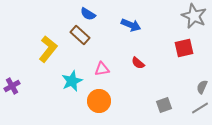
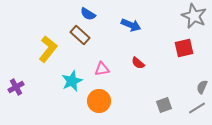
purple cross: moved 4 px right, 1 px down
gray line: moved 3 px left
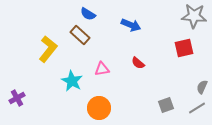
gray star: rotated 20 degrees counterclockwise
cyan star: rotated 20 degrees counterclockwise
purple cross: moved 1 px right, 11 px down
orange circle: moved 7 px down
gray square: moved 2 px right
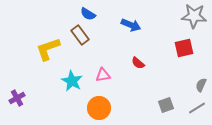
brown rectangle: rotated 12 degrees clockwise
yellow L-shape: rotated 148 degrees counterclockwise
pink triangle: moved 1 px right, 6 px down
gray semicircle: moved 1 px left, 2 px up
